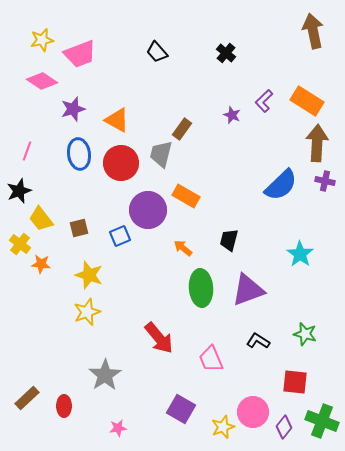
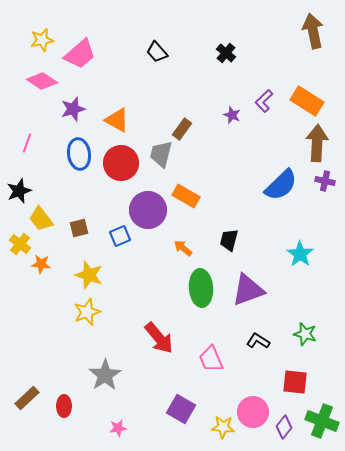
pink trapezoid at (80, 54): rotated 20 degrees counterclockwise
pink line at (27, 151): moved 8 px up
yellow star at (223, 427): rotated 25 degrees clockwise
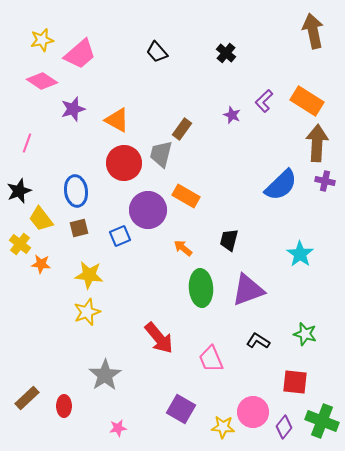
blue ellipse at (79, 154): moved 3 px left, 37 px down
red circle at (121, 163): moved 3 px right
yellow star at (89, 275): rotated 12 degrees counterclockwise
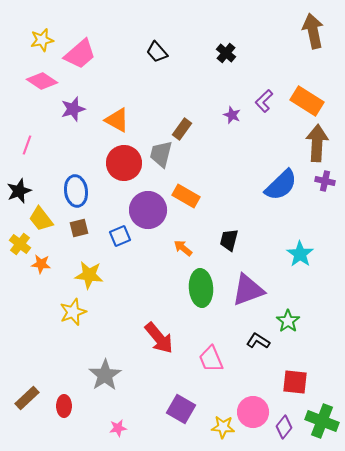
pink line at (27, 143): moved 2 px down
yellow star at (87, 312): moved 14 px left
green star at (305, 334): moved 17 px left, 13 px up; rotated 20 degrees clockwise
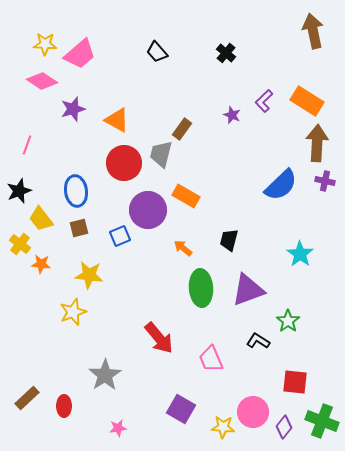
yellow star at (42, 40): moved 3 px right, 4 px down; rotated 15 degrees clockwise
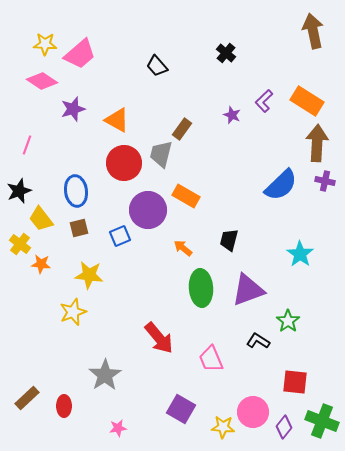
black trapezoid at (157, 52): moved 14 px down
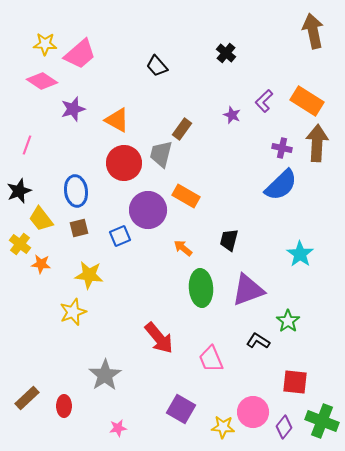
purple cross at (325, 181): moved 43 px left, 33 px up
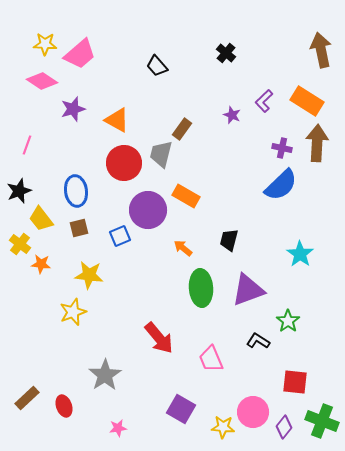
brown arrow at (313, 31): moved 8 px right, 19 px down
red ellipse at (64, 406): rotated 20 degrees counterclockwise
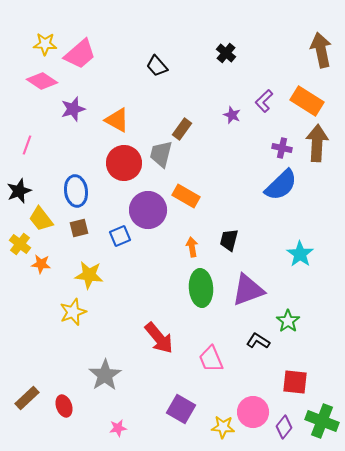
orange arrow at (183, 248): moved 9 px right, 1 px up; rotated 42 degrees clockwise
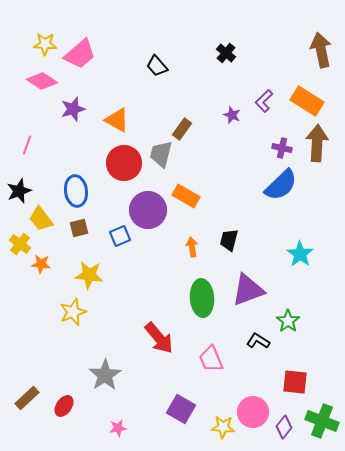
green ellipse at (201, 288): moved 1 px right, 10 px down
red ellipse at (64, 406): rotated 55 degrees clockwise
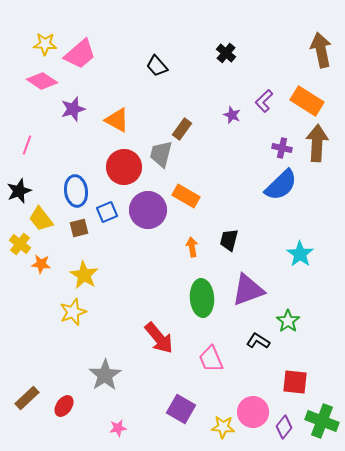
red circle at (124, 163): moved 4 px down
blue square at (120, 236): moved 13 px left, 24 px up
yellow star at (89, 275): moved 5 px left; rotated 24 degrees clockwise
